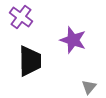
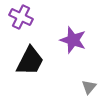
purple cross: rotated 10 degrees counterclockwise
black trapezoid: rotated 28 degrees clockwise
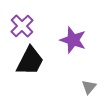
purple cross: moved 1 px right, 9 px down; rotated 20 degrees clockwise
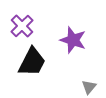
black trapezoid: moved 2 px right, 1 px down
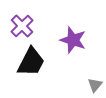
black trapezoid: moved 1 px left
gray triangle: moved 6 px right, 2 px up
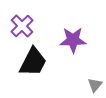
purple star: rotated 20 degrees counterclockwise
black trapezoid: moved 2 px right
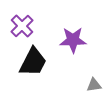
gray triangle: moved 1 px left; rotated 42 degrees clockwise
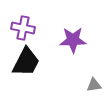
purple cross: moved 1 px right, 2 px down; rotated 35 degrees counterclockwise
black trapezoid: moved 7 px left
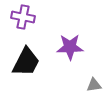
purple cross: moved 11 px up
purple star: moved 3 px left, 7 px down
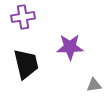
purple cross: rotated 20 degrees counterclockwise
black trapezoid: moved 2 px down; rotated 40 degrees counterclockwise
